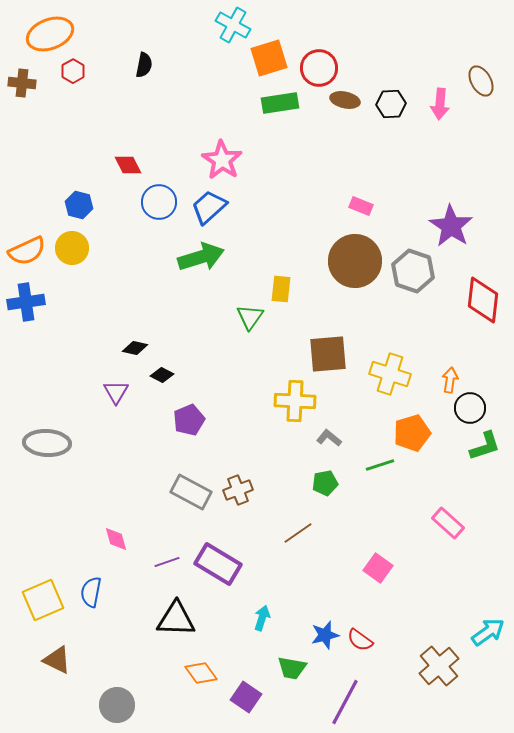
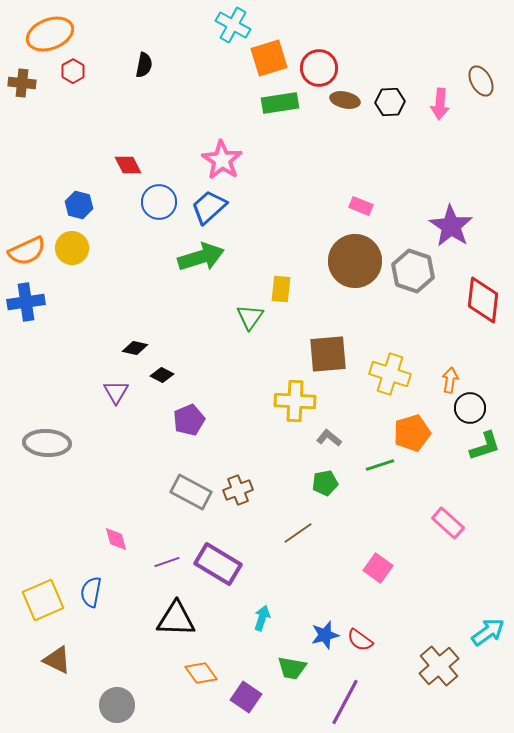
black hexagon at (391, 104): moved 1 px left, 2 px up
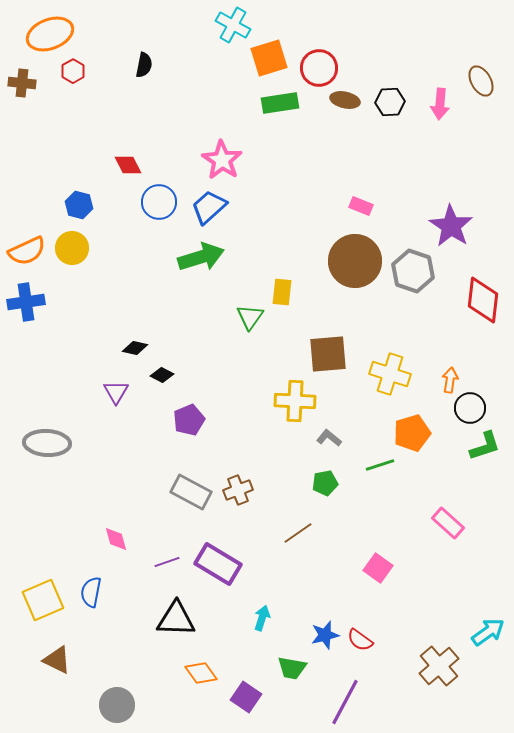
yellow rectangle at (281, 289): moved 1 px right, 3 px down
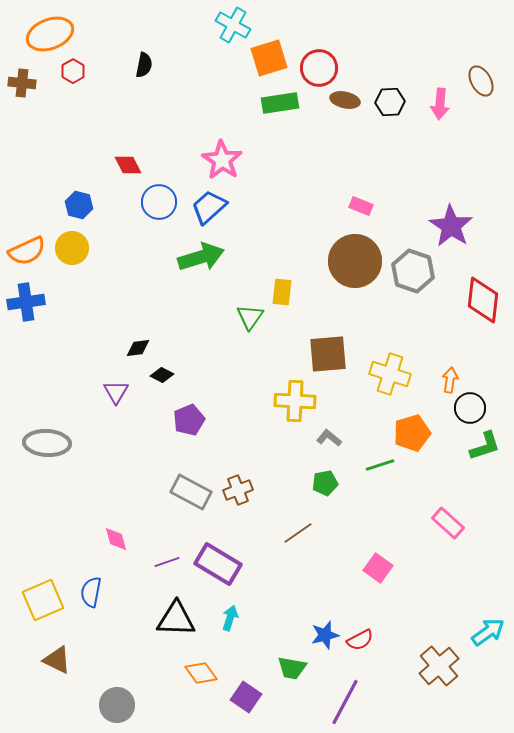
black diamond at (135, 348): moved 3 px right; rotated 20 degrees counterclockwise
cyan arrow at (262, 618): moved 32 px left
red semicircle at (360, 640): rotated 64 degrees counterclockwise
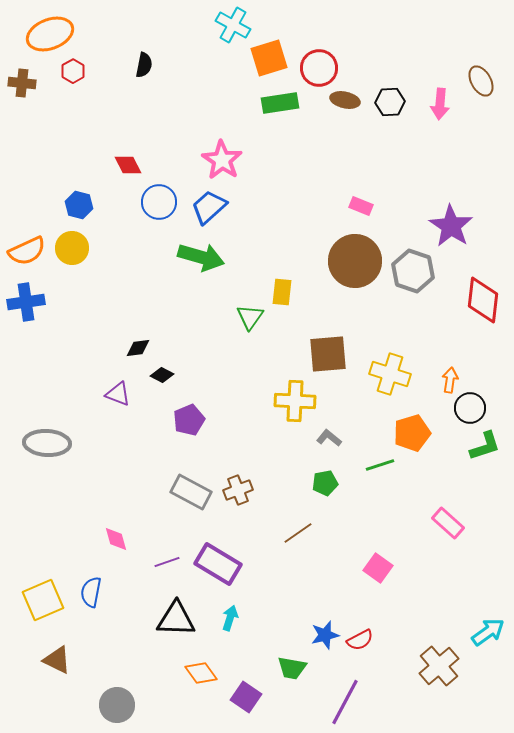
green arrow at (201, 257): rotated 33 degrees clockwise
purple triangle at (116, 392): moved 2 px right, 2 px down; rotated 40 degrees counterclockwise
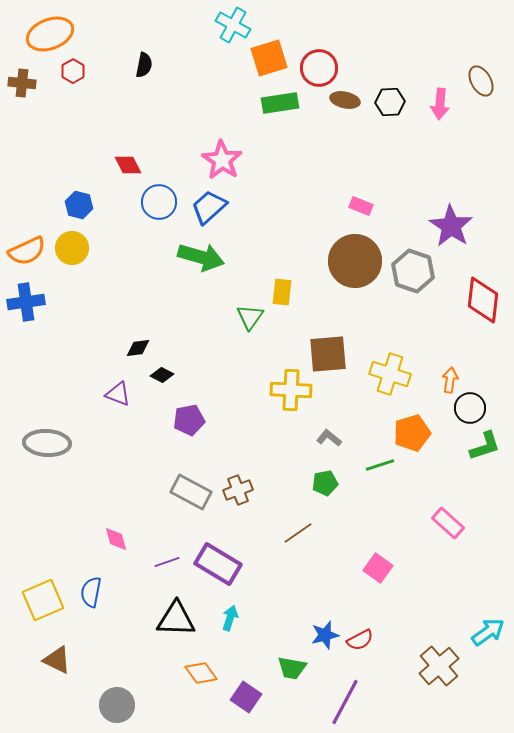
yellow cross at (295, 401): moved 4 px left, 11 px up
purple pentagon at (189, 420): rotated 12 degrees clockwise
